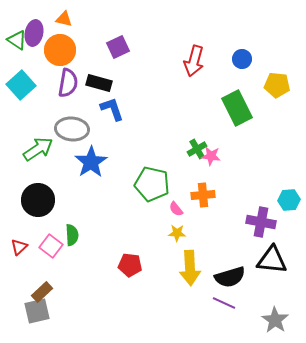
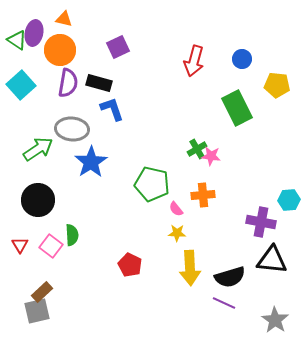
red triangle: moved 1 px right, 2 px up; rotated 18 degrees counterclockwise
red pentagon: rotated 20 degrees clockwise
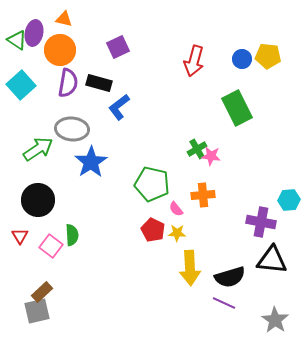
yellow pentagon: moved 9 px left, 29 px up
blue L-shape: moved 7 px right, 2 px up; rotated 108 degrees counterclockwise
red triangle: moved 9 px up
red pentagon: moved 23 px right, 35 px up
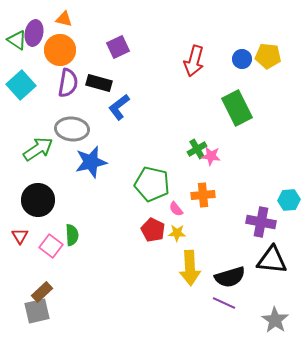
blue star: rotated 20 degrees clockwise
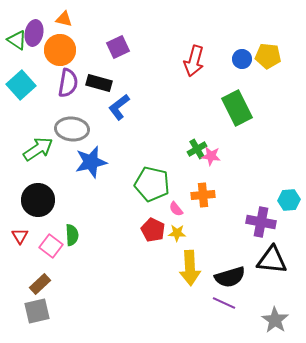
brown rectangle: moved 2 px left, 8 px up
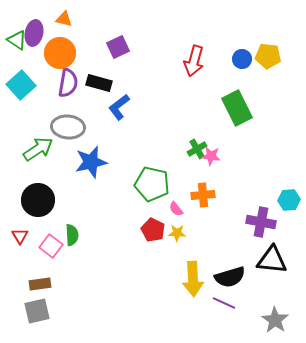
orange circle: moved 3 px down
gray ellipse: moved 4 px left, 2 px up
yellow arrow: moved 3 px right, 11 px down
brown rectangle: rotated 35 degrees clockwise
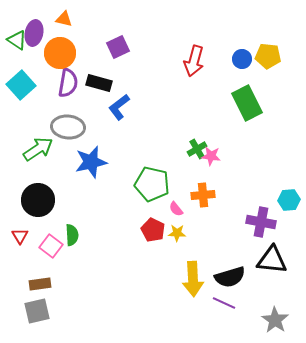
green rectangle: moved 10 px right, 5 px up
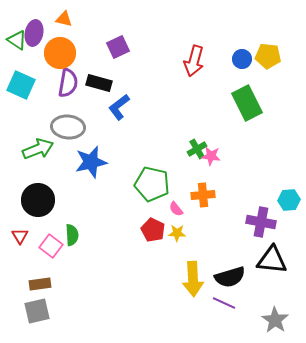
cyan square: rotated 24 degrees counterclockwise
green arrow: rotated 12 degrees clockwise
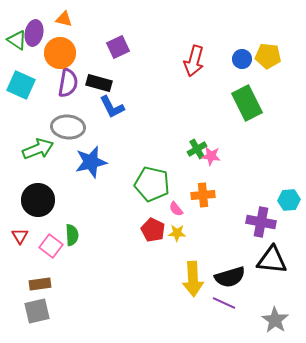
blue L-shape: moved 7 px left; rotated 80 degrees counterclockwise
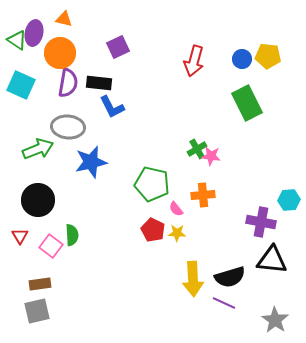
black rectangle: rotated 10 degrees counterclockwise
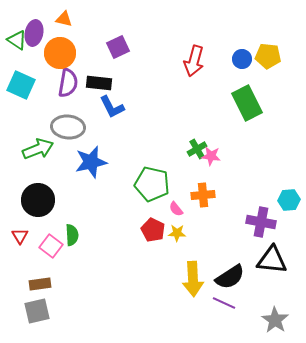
black semicircle: rotated 16 degrees counterclockwise
